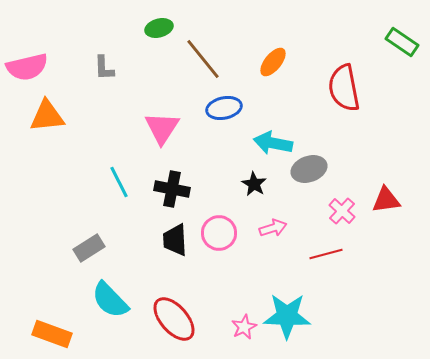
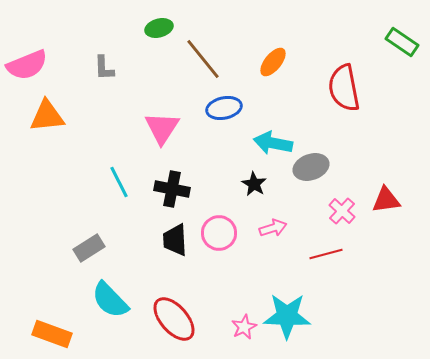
pink semicircle: moved 2 px up; rotated 9 degrees counterclockwise
gray ellipse: moved 2 px right, 2 px up
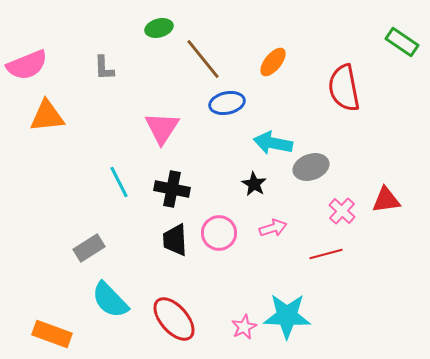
blue ellipse: moved 3 px right, 5 px up
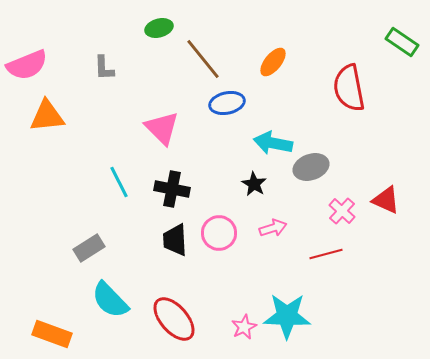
red semicircle: moved 5 px right
pink triangle: rotated 18 degrees counterclockwise
red triangle: rotated 32 degrees clockwise
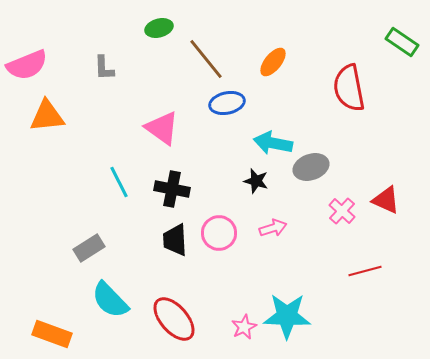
brown line: moved 3 px right
pink triangle: rotated 9 degrees counterclockwise
black star: moved 2 px right, 3 px up; rotated 15 degrees counterclockwise
red line: moved 39 px right, 17 px down
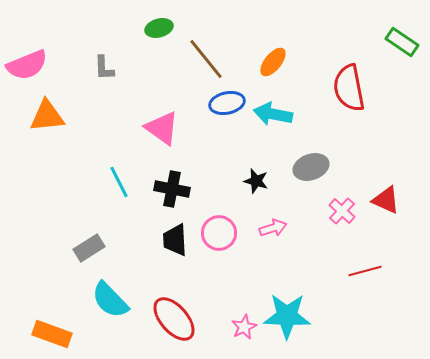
cyan arrow: moved 29 px up
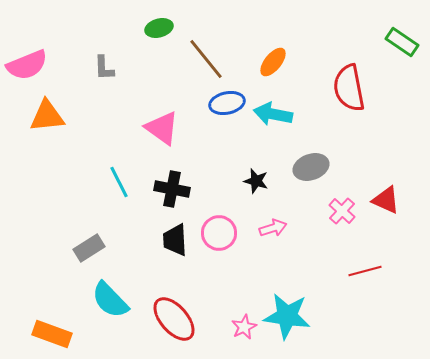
cyan star: rotated 6 degrees clockwise
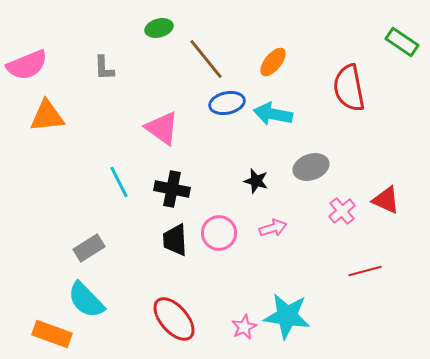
pink cross: rotated 8 degrees clockwise
cyan semicircle: moved 24 px left
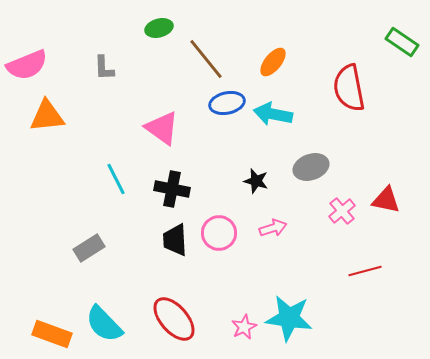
cyan line: moved 3 px left, 3 px up
red triangle: rotated 12 degrees counterclockwise
cyan semicircle: moved 18 px right, 24 px down
cyan star: moved 2 px right, 2 px down
